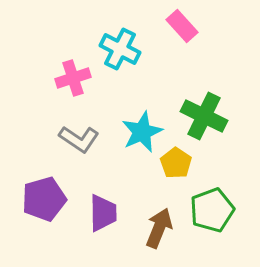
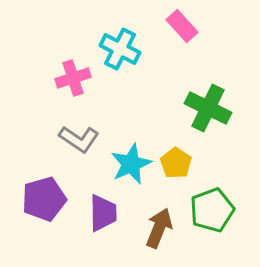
green cross: moved 4 px right, 8 px up
cyan star: moved 11 px left, 32 px down
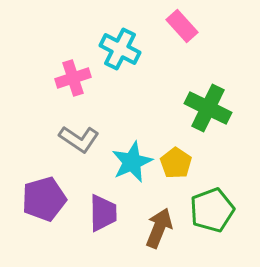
cyan star: moved 1 px right, 2 px up
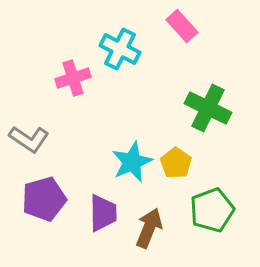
gray L-shape: moved 50 px left
brown arrow: moved 10 px left
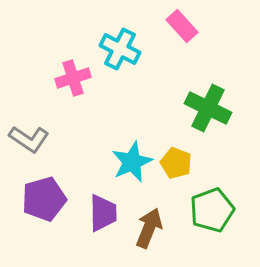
yellow pentagon: rotated 12 degrees counterclockwise
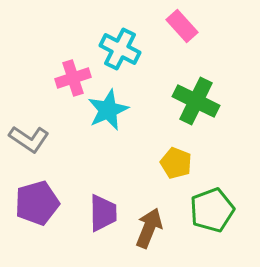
green cross: moved 12 px left, 7 px up
cyan star: moved 24 px left, 52 px up
purple pentagon: moved 7 px left, 4 px down
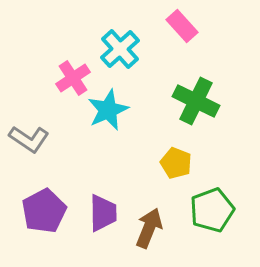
cyan cross: rotated 21 degrees clockwise
pink cross: rotated 16 degrees counterclockwise
purple pentagon: moved 7 px right, 8 px down; rotated 12 degrees counterclockwise
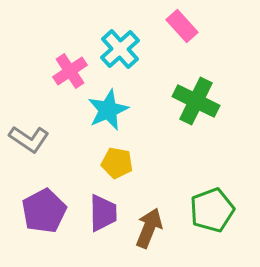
pink cross: moved 3 px left, 7 px up
yellow pentagon: moved 59 px left; rotated 12 degrees counterclockwise
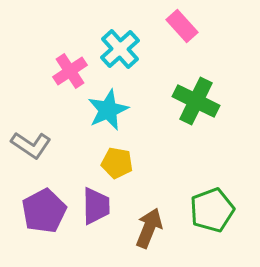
gray L-shape: moved 2 px right, 6 px down
purple trapezoid: moved 7 px left, 7 px up
